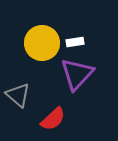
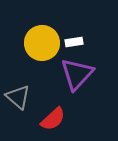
white rectangle: moved 1 px left
gray triangle: moved 2 px down
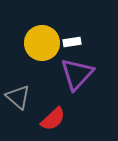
white rectangle: moved 2 px left
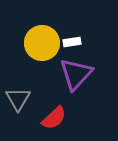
purple triangle: moved 1 px left
gray triangle: moved 2 px down; rotated 20 degrees clockwise
red semicircle: moved 1 px right, 1 px up
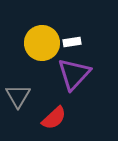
purple triangle: moved 2 px left
gray triangle: moved 3 px up
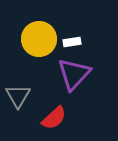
yellow circle: moved 3 px left, 4 px up
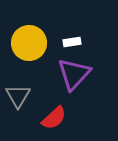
yellow circle: moved 10 px left, 4 px down
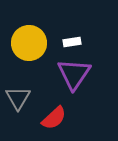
purple triangle: rotated 9 degrees counterclockwise
gray triangle: moved 2 px down
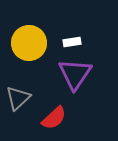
purple triangle: moved 1 px right
gray triangle: rotated 16 degrees clockwise
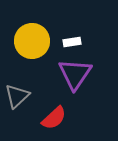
yellow circle: moved 3 px right, 2 px up
gray triangle: moved 1 px left, 2 px up
